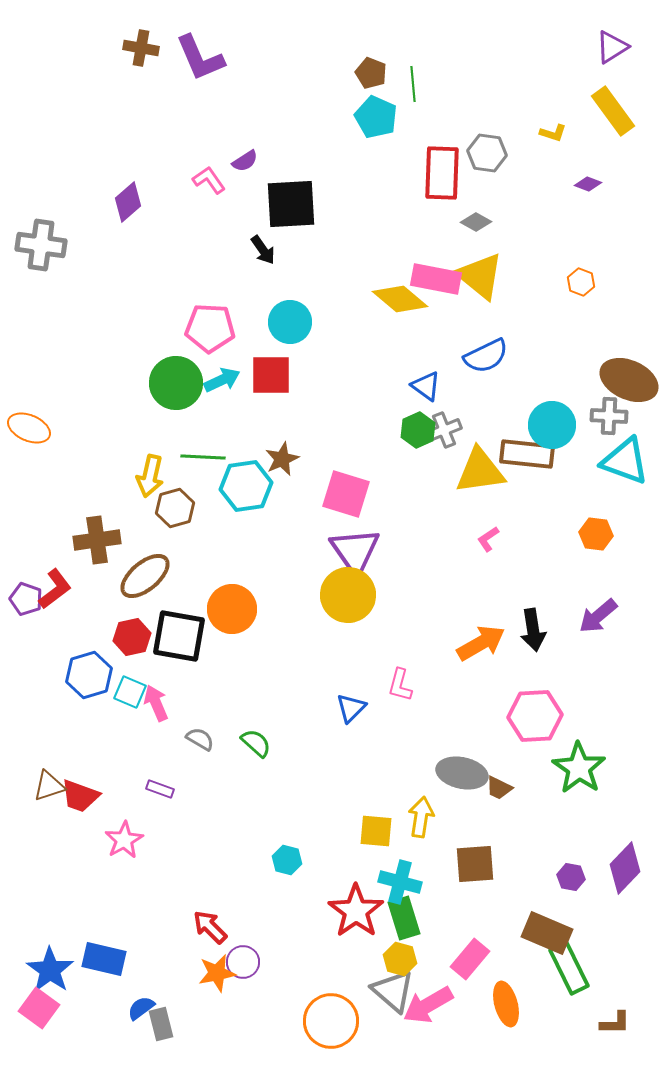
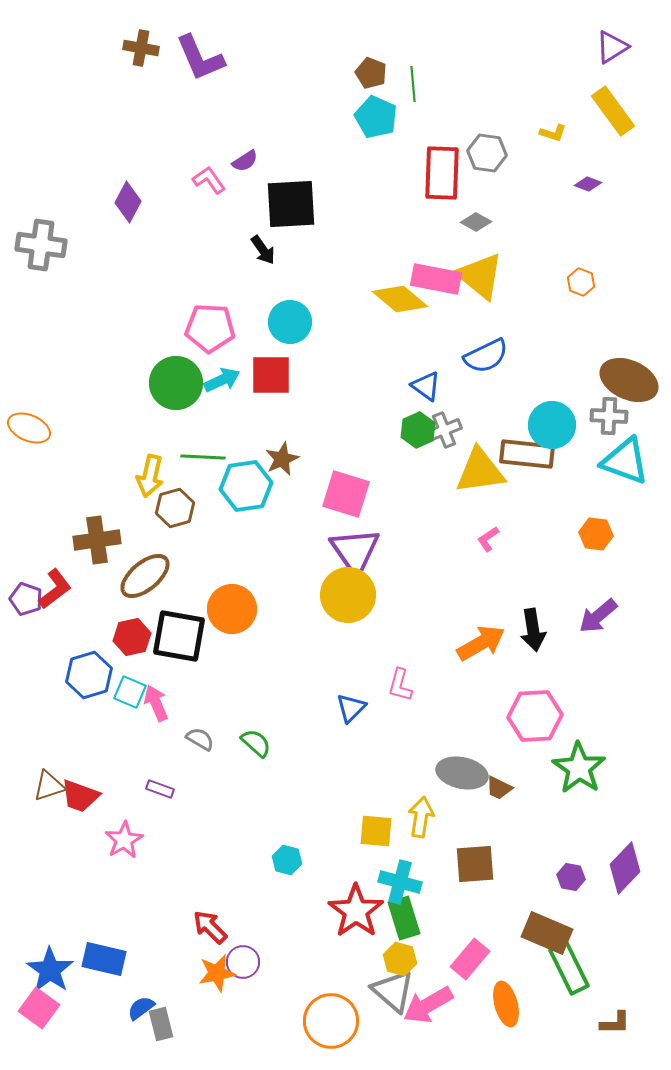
purple diamond at (128, 202): rotated 21 degrees counterclockwise
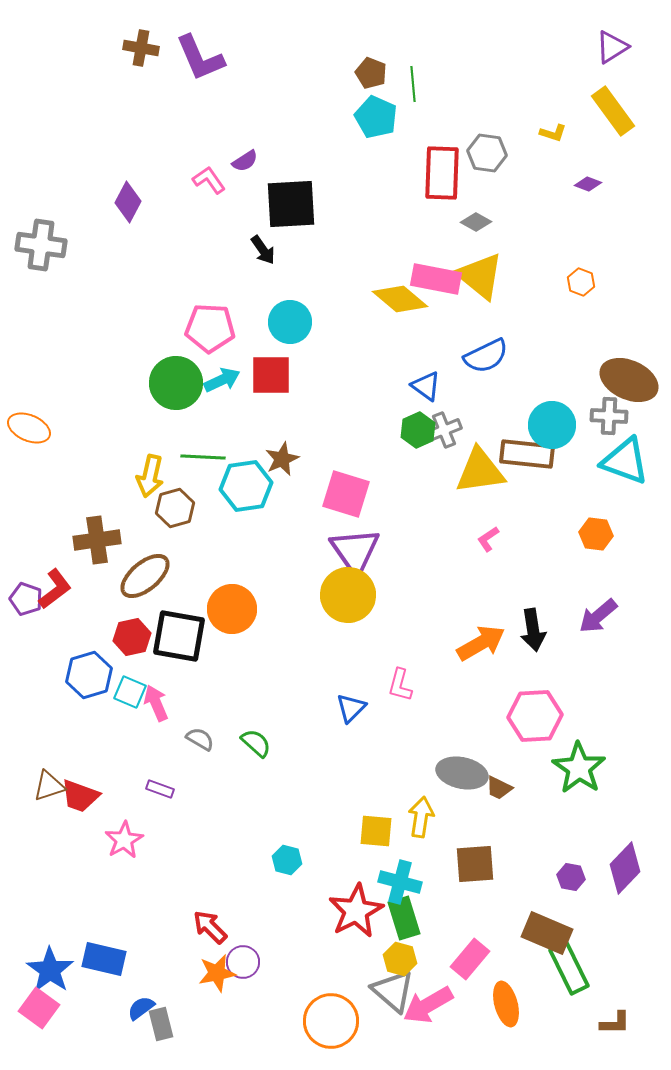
red star at (356, 911): rotated 8 degrees clockwise
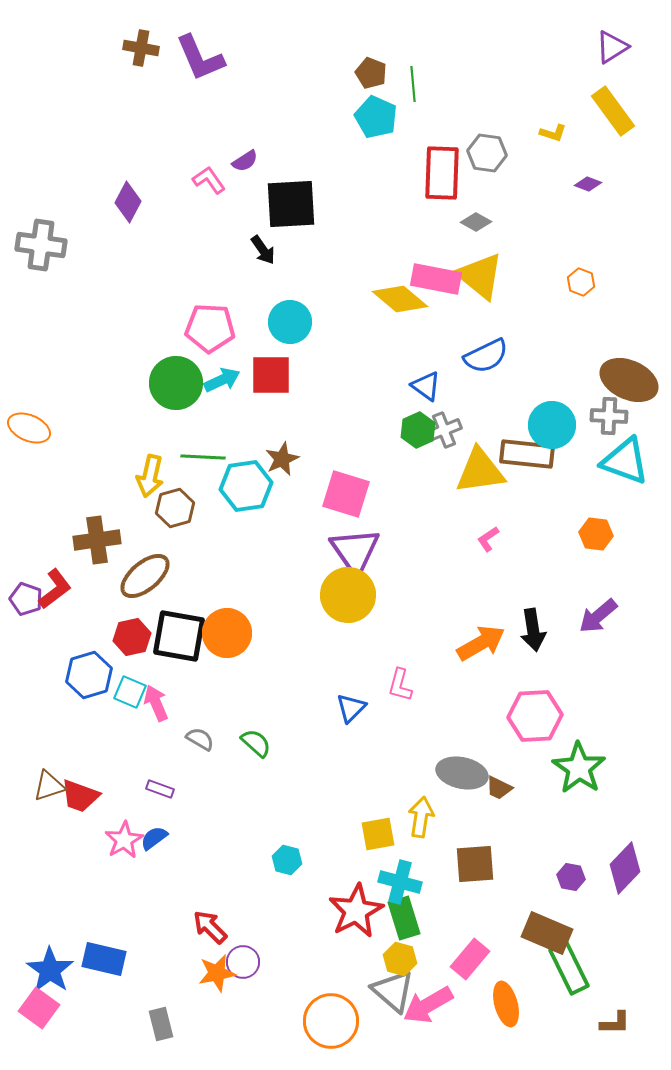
orange circle at (232, 609): moved 5 px left, 24 px down
yellow square at (376, 831): moved 2 px right, 3 px down; rotated 15 degrees counterclockwise
blue semicircle at (141, 1008): moved 13 px right, 170 px up
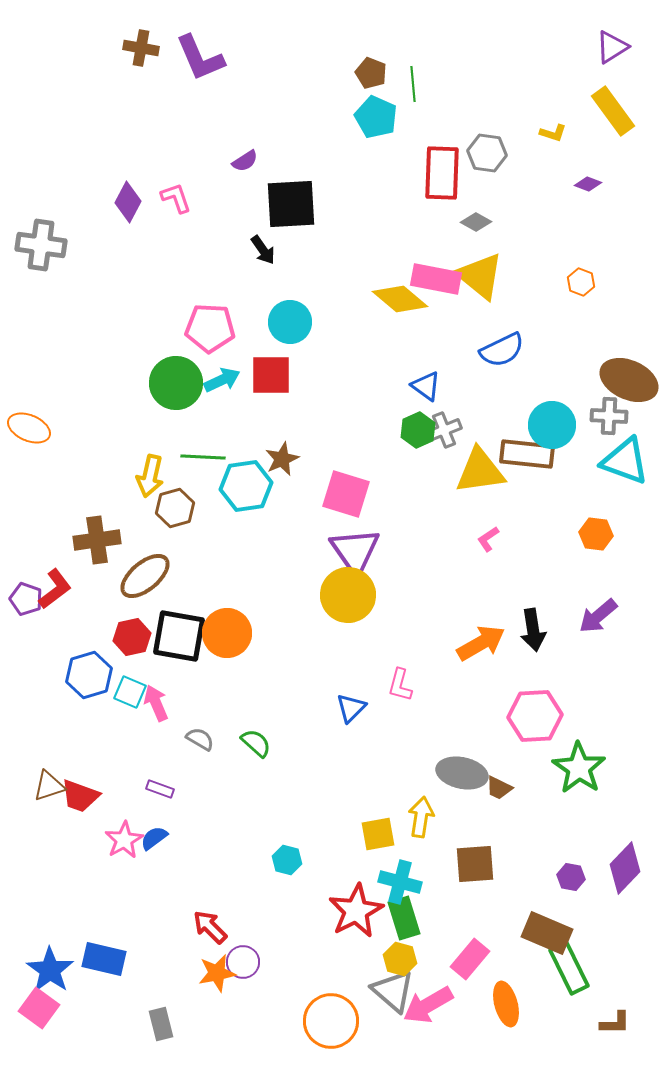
pink L-shape at (209, 180): moved 33 px left, 18 px down; rotated 16 degrees clockwise
blue semicircle at (486, 356): moved 16 px right, 6 px up
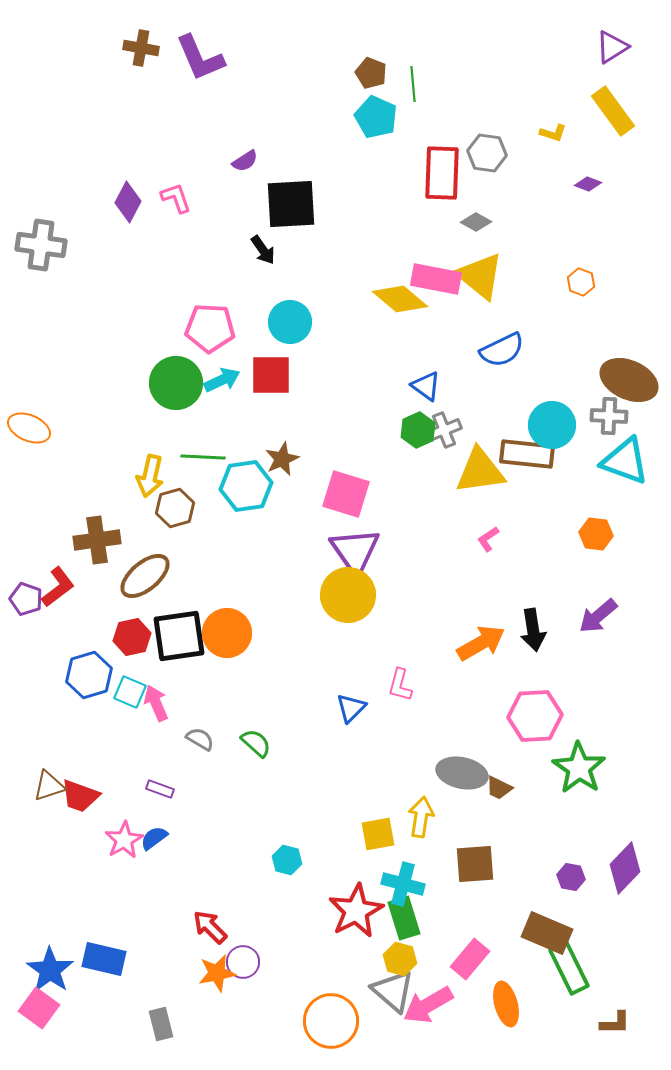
red L-shape at (55, 589): moved 3 px right, 2 px up
black square at (179, 636): rotated 18 degrees counterclockwise
cyan cross at (400, 882): moved 3 px right, 2 px down
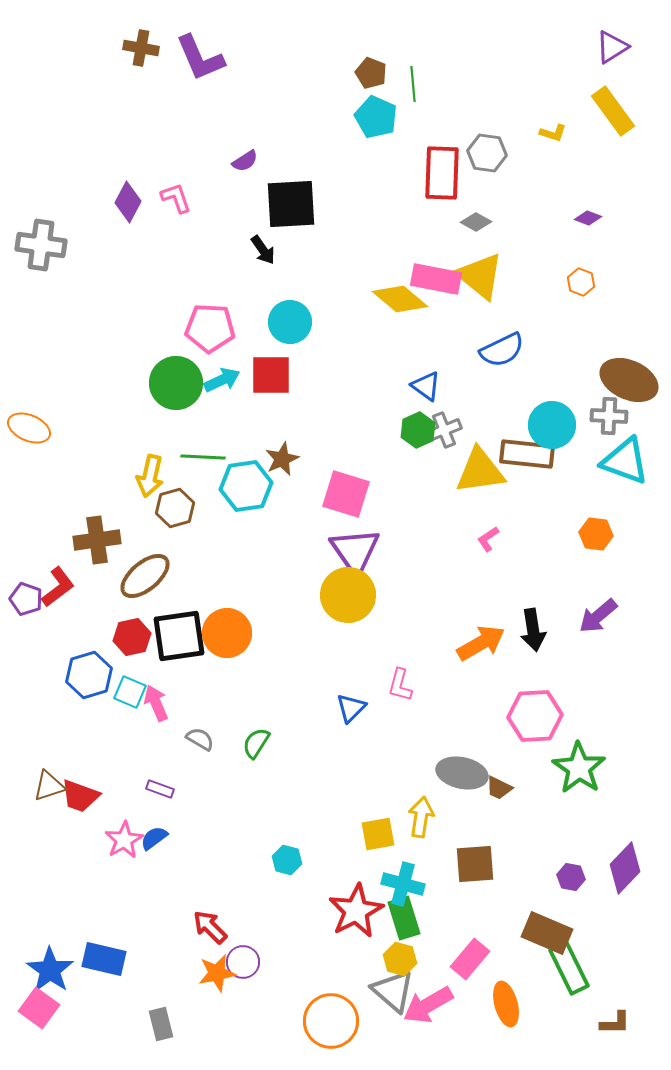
purple diamond at (588, 184): moved 34 px down
green semicircle at (256, 743): rotated 100 degrees counterclockwise
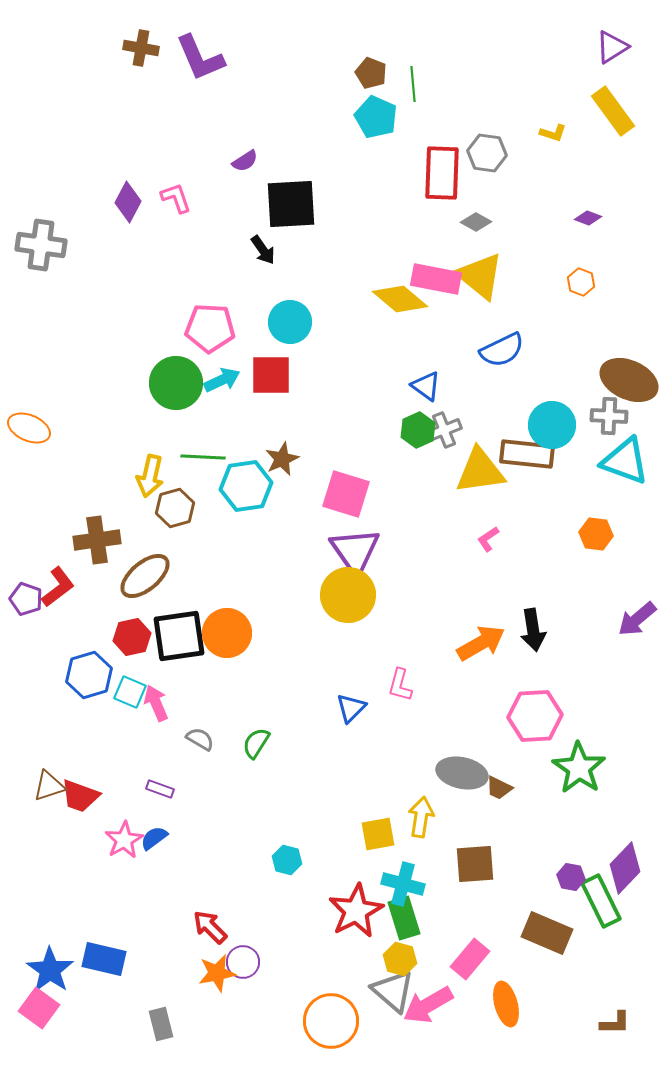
purple arrow at (598, 616): moved 39 px right, 3 px down
green rectangle at (569, 968): moved 32 px right, 67 px up
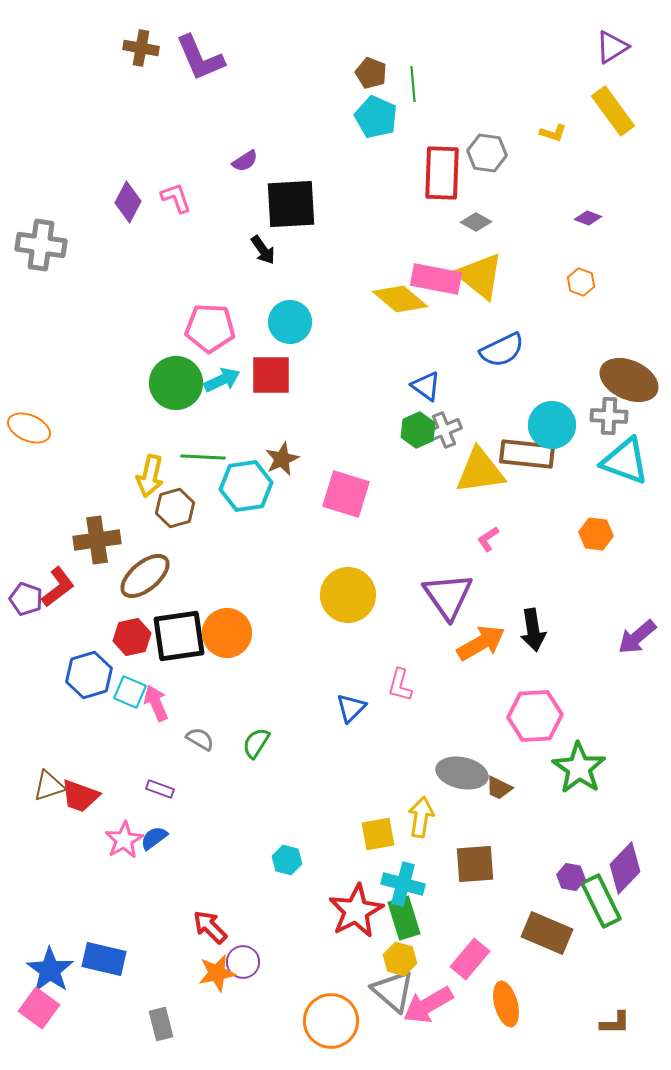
purple triangle at (355, 551): moved 93 px right, 45 px down
purple arrow at (637, 619): moved 18 px down
